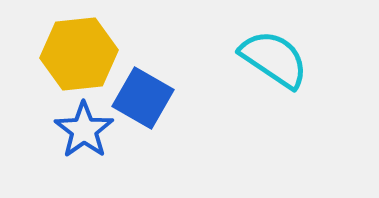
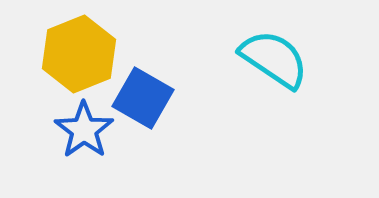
yellow hexagon: rotated 16 degrees counterclockwise
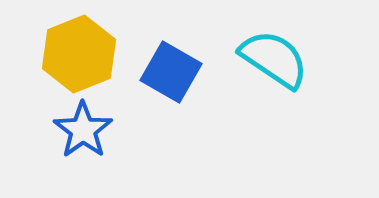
blue square: moved 28 px right, 26 px up
blue star: moved 1 px left
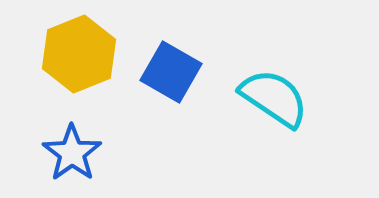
cyan semicircle: moved 39 px down
blue star: moved 11 px left, 23 px down
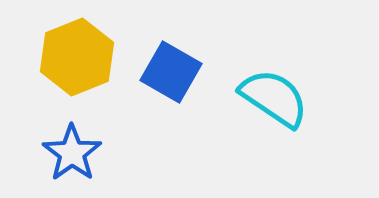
yellow hexagon: moved 2 px left, 3 px down
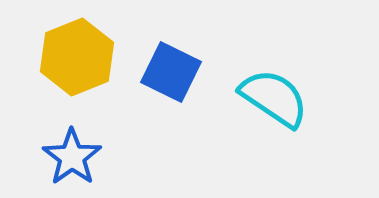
blue square: rotated 4 degrees counterclockwise
blue star: moved 4 px down
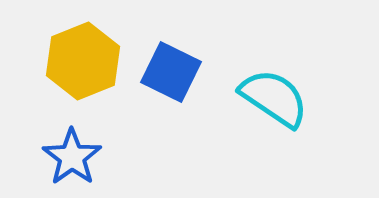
yellow hexagon: moved 6 px right, 4 px down
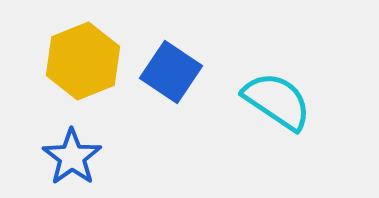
blue square: rotated 8 degrees clockwise
cyan semicircle: moved 3 px right, 3 px down
